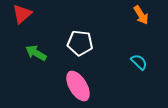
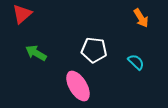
orange arrow: moved 3 px down
white pentagon: moved 14 px right, 7 px down
cyan semicircle: moved 3 px left
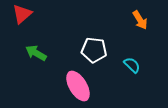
orange arrow: moved 1 px left, 2 px down
cyan semicircle: moved 4 px left, 3 px down
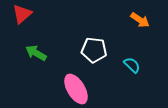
orange arrow: rotated 24 degrees counterclockwise
pink ellipse: moved 2 px left, 3 px down
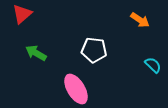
cyan semicircle: moved 21 px right
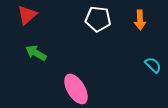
red triangle: moved 5 px right, 1 px down
orange arrow: rotated 54 degrees clockwise
white pentagon: moved 4 px right, 31 px up
